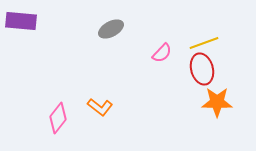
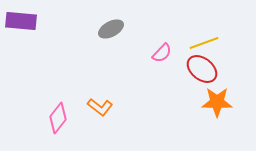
red ellipse: rotated 36 degrees counterclockwise
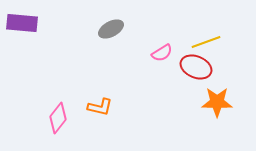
purple rectangle: moved 1 px right, 2 px down
yellow line: moved 2 px right, 1 px up
pink semicircle: rotated 15 degrees clockwise
red ellipse: moved 6 px left, 2 px up; rotated 16 degrees counterclockwise
orange L-shape: rotated 25 degrees counterclockwise
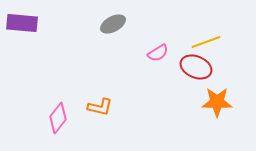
gray ellipse: moved 2 px right, 5 px up
pink semicircle: moved 4 px left
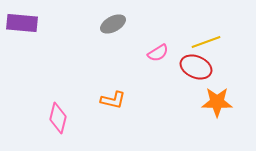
orange L-shape: moved 13 px right, 7 px up
pink diamond: rotated 24 degrees counterclockwise
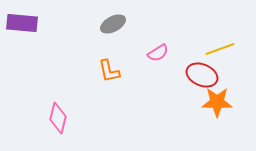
yellow line: moved 14 px right, 7 px down
red ellipse: moved 6 px right, 8 px down
orange L-shape: moved 4 px left, 29 px up; rotated 65 degrees clockwise
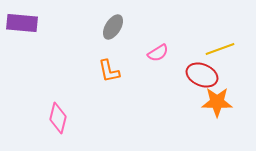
gray ellipse: moved 3 px down; rotated 30 degrees counterclockwise
